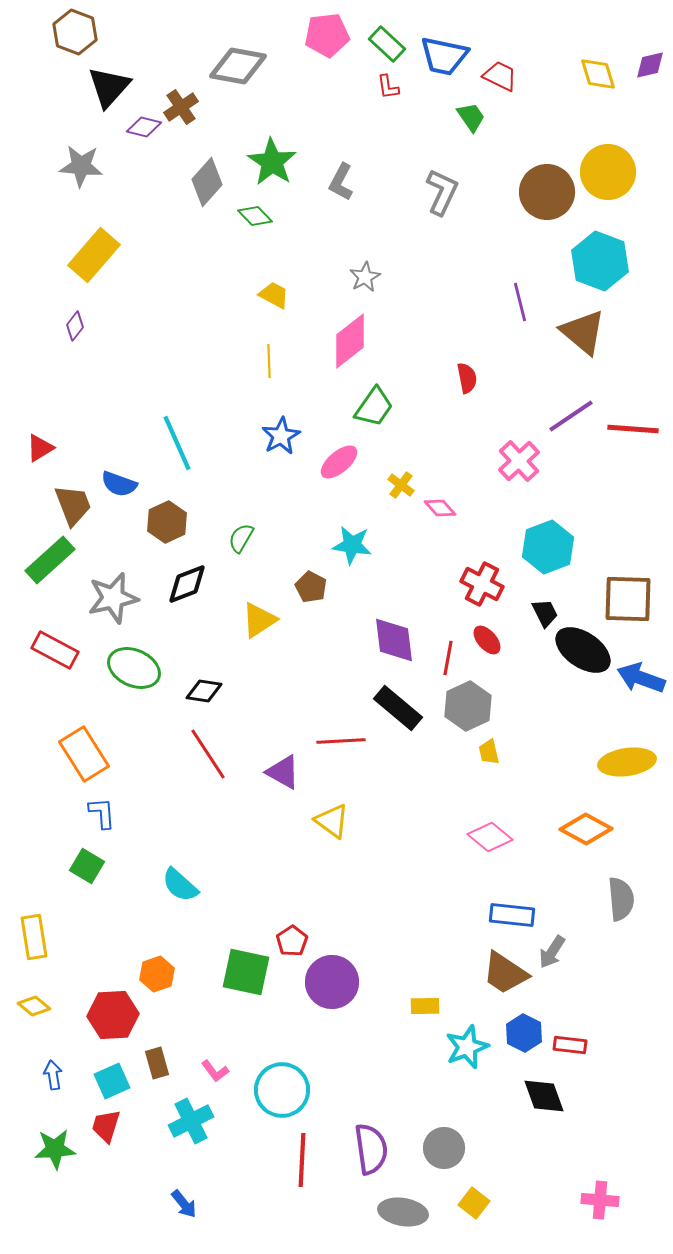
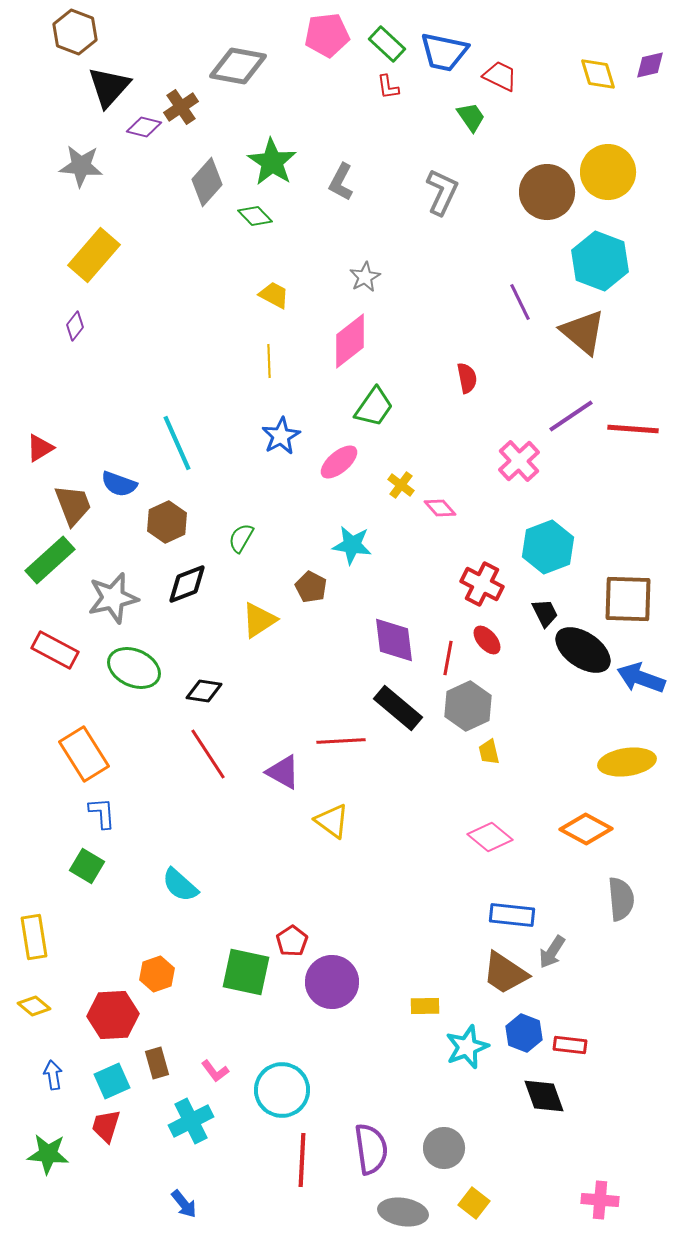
blue trapezoid at (444, 56): moved 4 px up
purple line at (520, 302): rotated 12 degrees counterclockwise
blue hexagon at (524, 1033): rotated 6 degrees counterclockwise
green star at (55, 1149): moved 7 px left, 5 px down; rotated 9 degrees clockwise
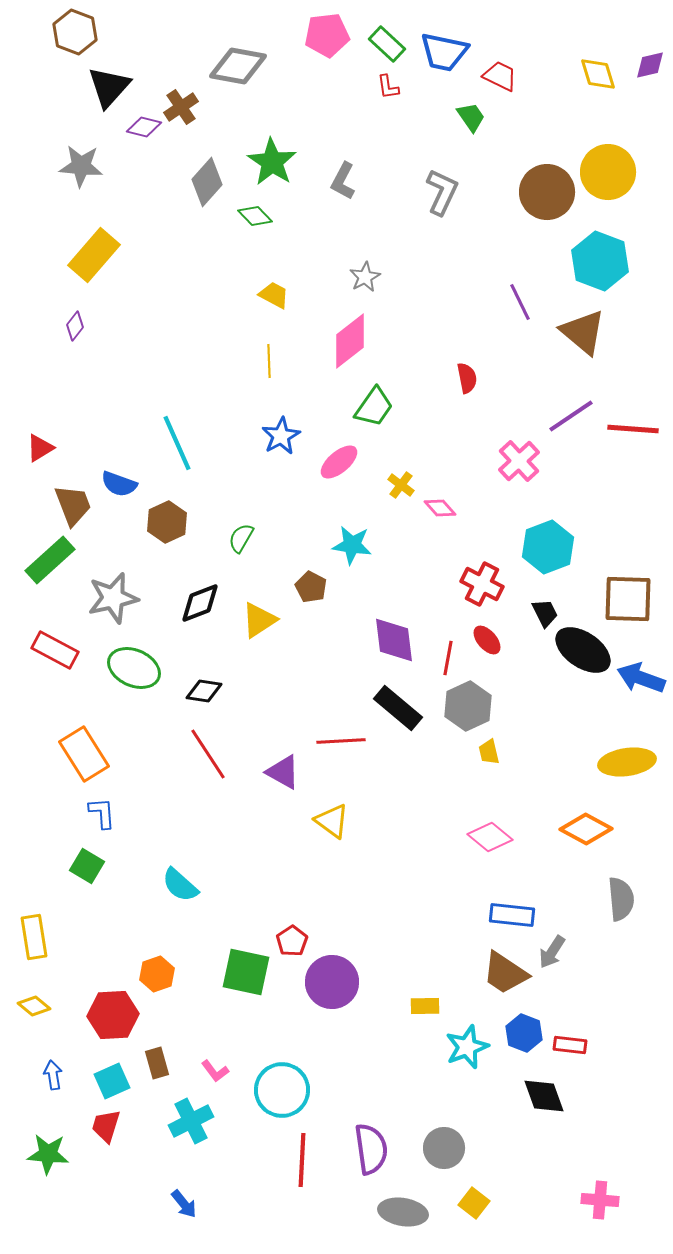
gray L-shape at (341, 182): moved 2 px right, 1 px up
black diamond at (187, 584): moved 13 px right, 19 px down
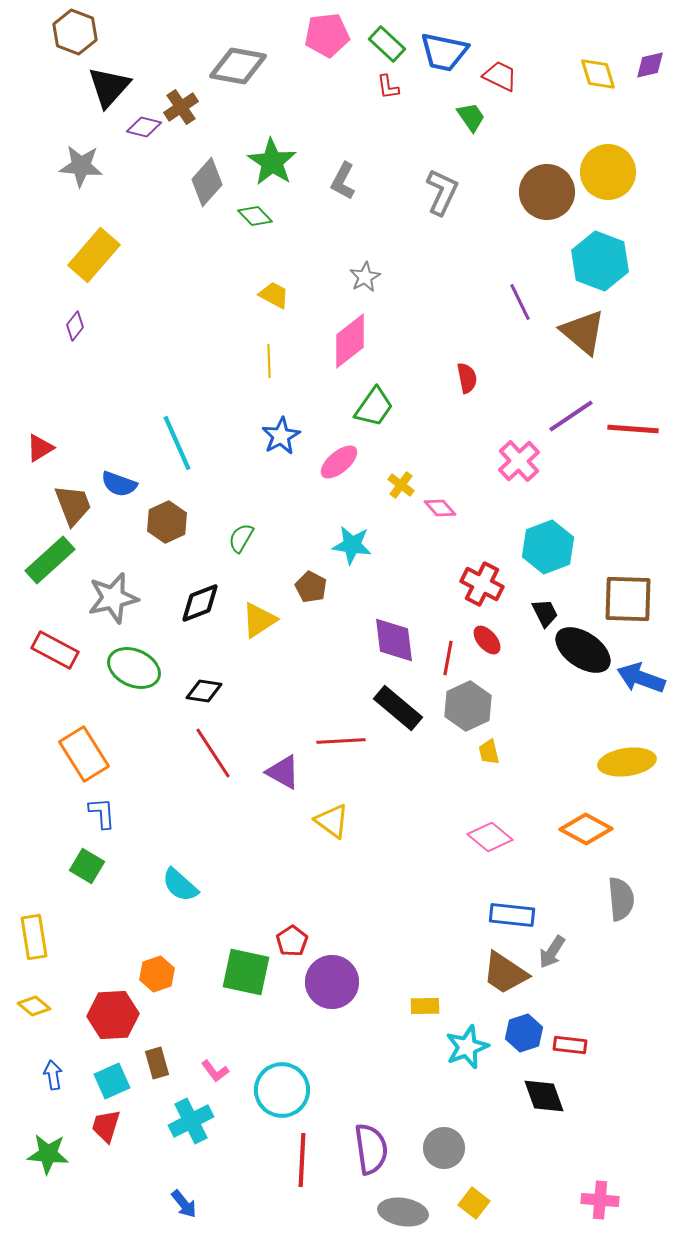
red line at (208, 754): moved 5 px right, 1 px up
blue hexagon at (524, 1033): rotated 21 degrees clockwise
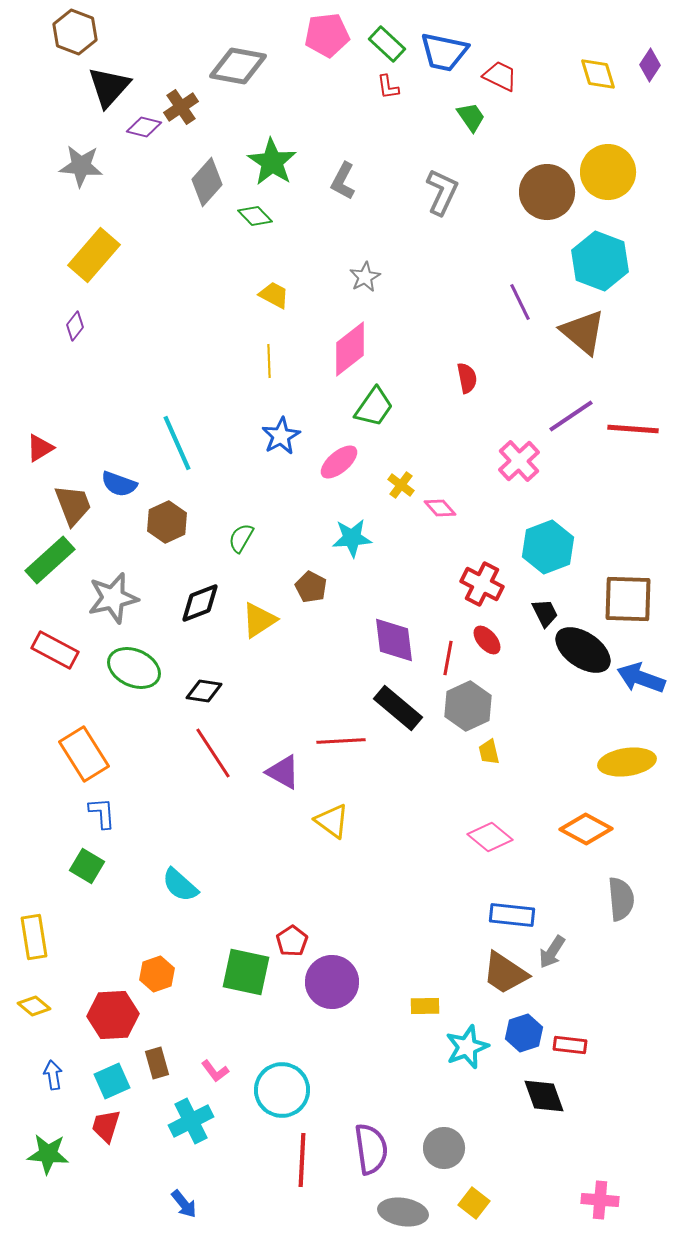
purple diamond at (650, 65): rotated 44 degrees counterclockwise
pink diamond at (350, 341): moved 8 px down
cyan star at (352, 545): moved 7 px up; rotated 12 degrees counterclockwise
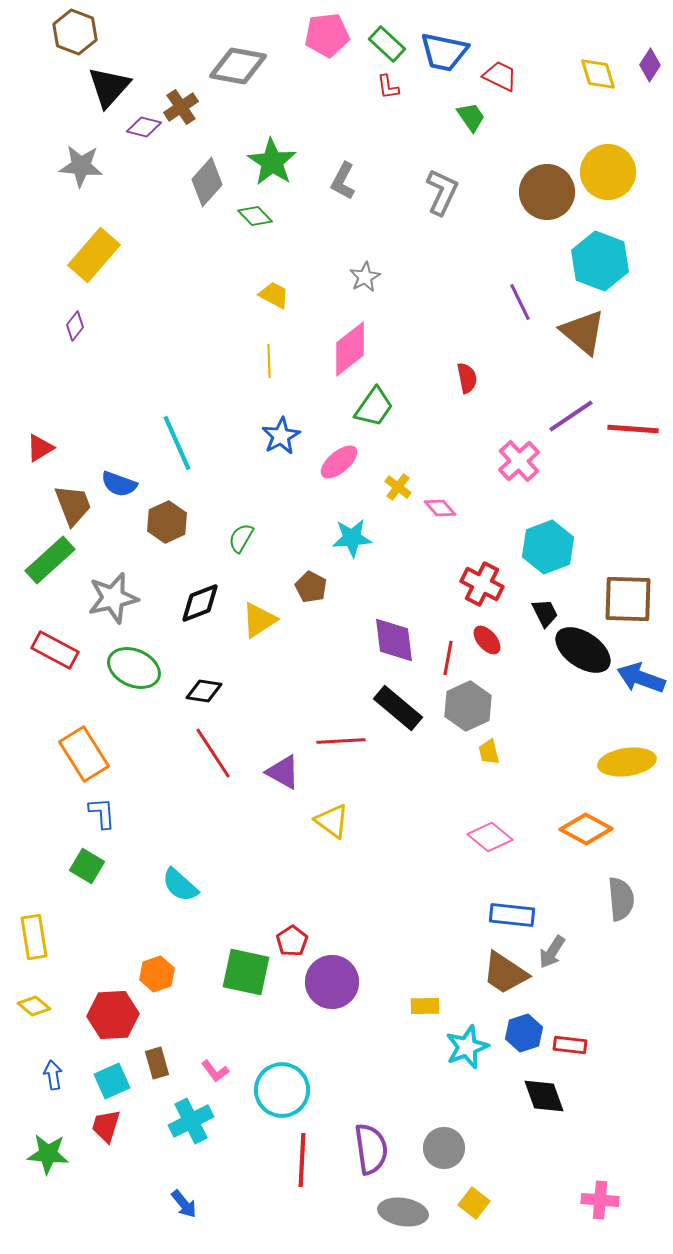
yellow cross at (401, 485): moved 3 px left, 2 px down
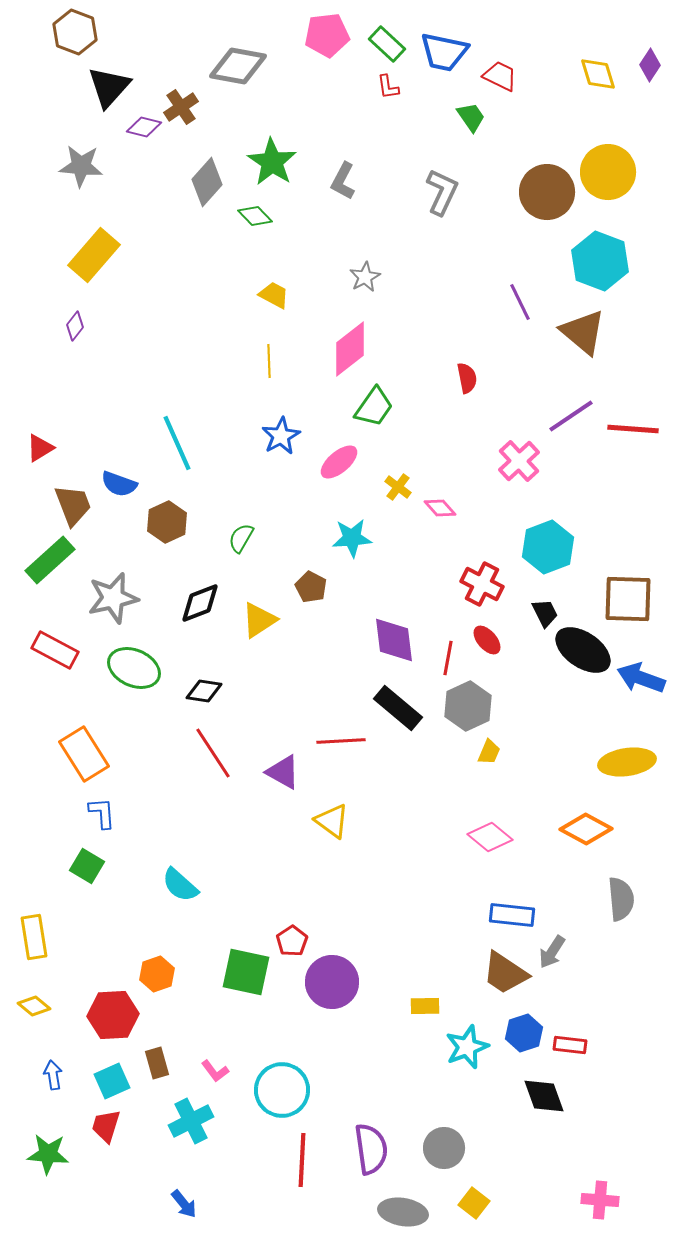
yellow trapezoid at (489, 752): rotated 144 degrees counterclockwise
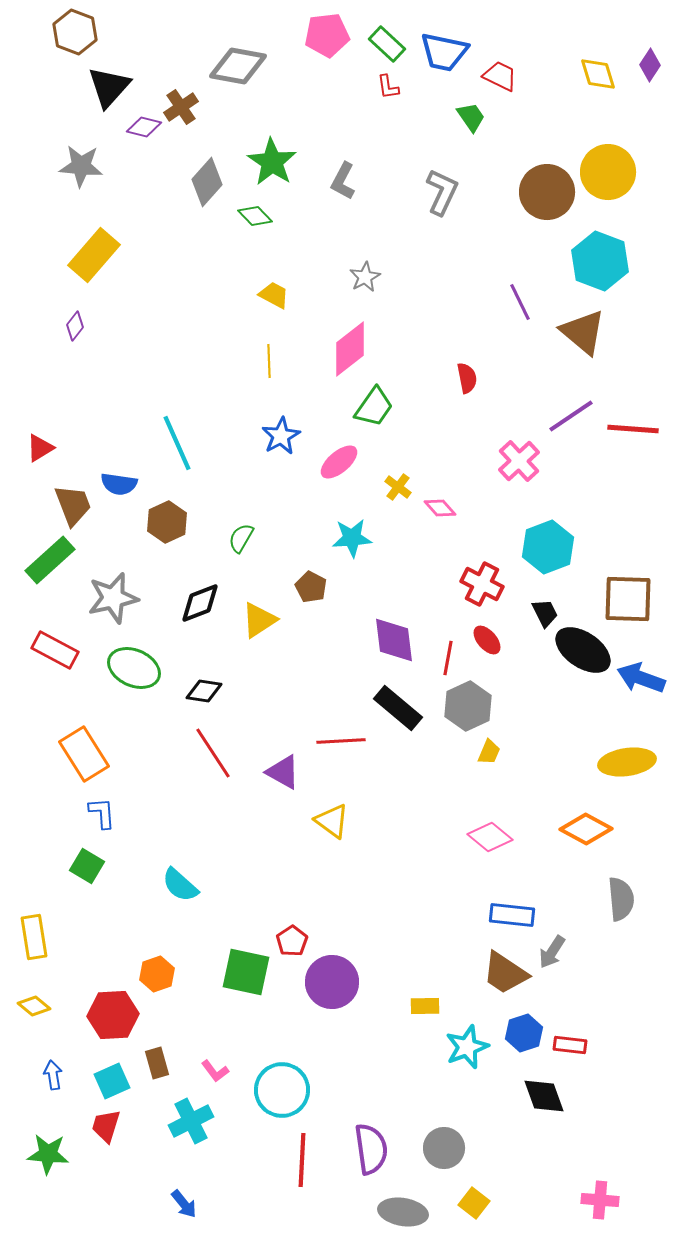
blue semicircle at (119, 484): rotated 12 degrees counterclockwise
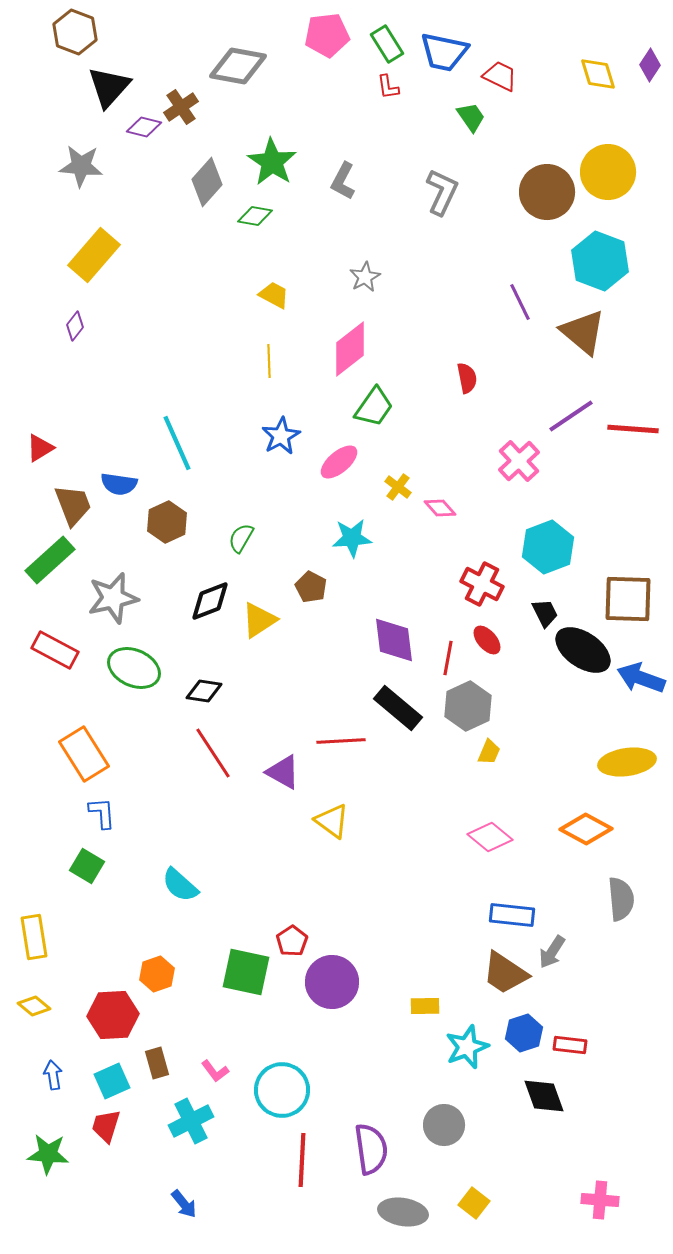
green rectangle at (387, 44): rotated 15 degrees clockwise
green diamond at (255, 216): rotated 36 degrees counterclockwise
black diamond at (200, 603): moved 10 px right, 2 px up
gray circle at (444, 1148): moved 23 px up
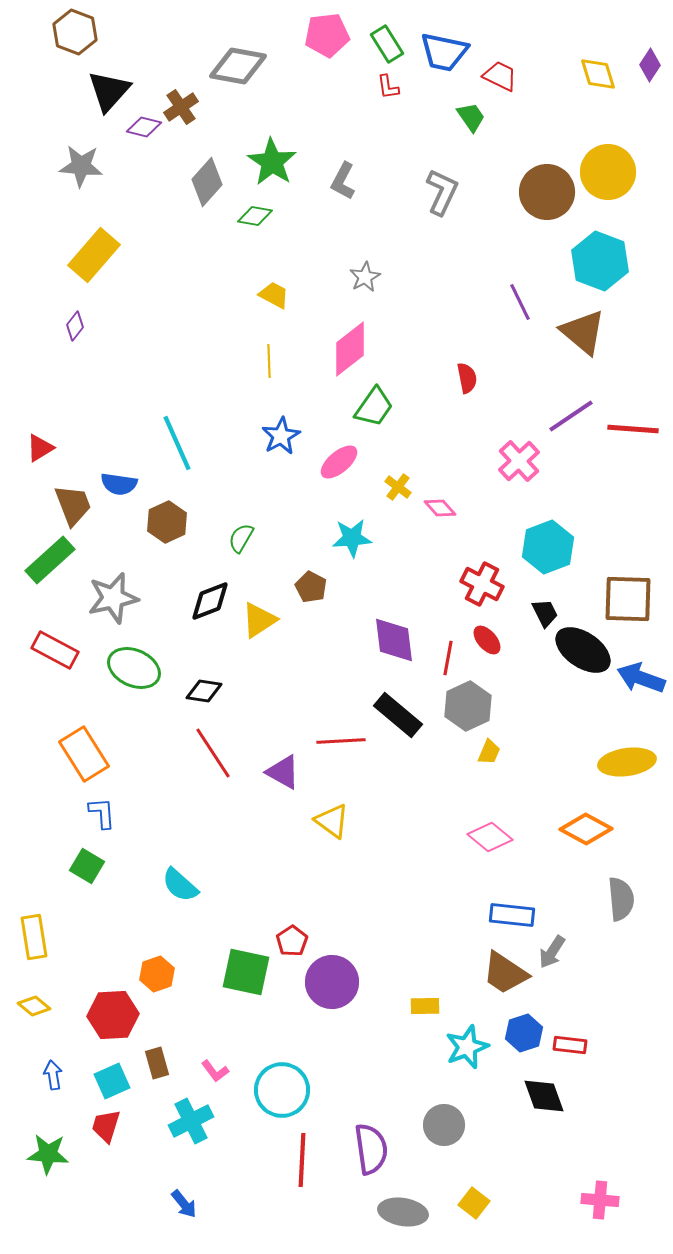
black triangle at (109, 87): moved 4 px down
black rectangle at (398, 708): moved 7 px down
